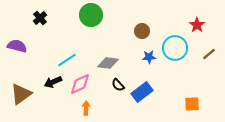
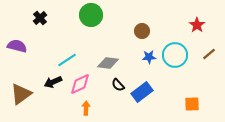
cyan circle: moved 7 px down
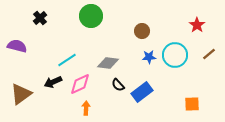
green circle: moved 1 px down
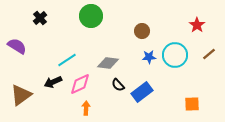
purple semicircle: rotated 18 degrees clockwise
brown triangle: moved 1 px down
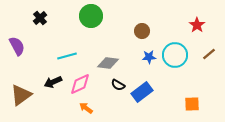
purple semicircle: rotated 30 degrees clockwise
cyan line: moved 4 px up; rotated 18 degrees clockwise
black semicircle: rotated 16 degrees counterclockwise
orange arrow: rotated 56 degrees counterclockwise
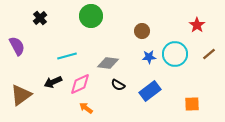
cyan circle: moved 1 px up
blue rectangle: moved 8 px right, 1 px up
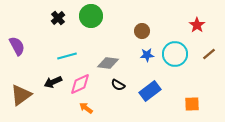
black cross: moved 18 px right
blue star: moved 2 px left, 2 px up
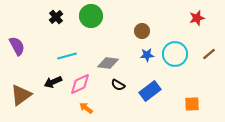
black cross: moved 2 px left, 1 px up
red star: moved 7 px up; rotated 21 degrees clockwise
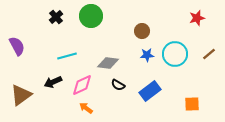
pink diamond: moved 2 px right, 1 px down
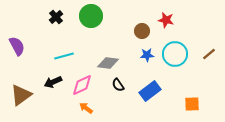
red star: moved 31 px left, 2 px down; rotated 28 degrees clockwise
cyan line: moved 3 px left
black semicircle: rotated 24 degrees clockwise
